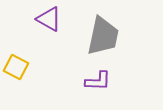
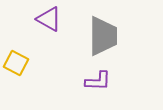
gray trapezoid: rotated 12 degrees counterclockwise
yellow square: moved 4 px up
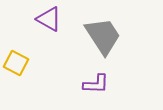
gray trapezoid: rotated 33 degrees counterclockwise
purple L-shape: moved 2 px left, 3 px down
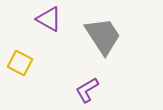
yellow square: moved 4 px right
purple L-shape: moved 9 px left, 6 px down; rotated 148 degrees clockwise
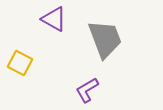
purple triangle: moved 5 px right
gray trapezoid: moved 2 px right, 3 px down; rotated 12 degrees clockwise
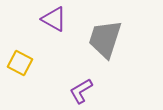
gray trapezoid: rotated 141 degrees counterclockwise
purple L-shape: moved 6 px left, 1 px down
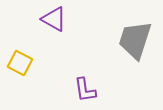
gray trapezoid: moved 30 px right, 1 px down
purple L-shape: moved 4 px right, 1 px up; rotated 68 degrees counterclockwise
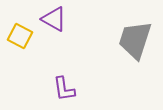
yellow square: moved 27 px up
purple L-shape: moved 21 px left, 1 px up
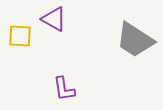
yellow square: rotated 25 degrees counterclockwise
gray trapezoid: rotated 75 degrees counterclockwise
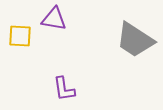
purple triangle: rotated 20 degrees counterclockwise
